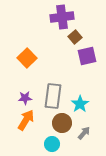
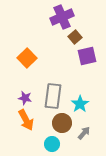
purple cross: rotated 15 degrees counterclockwise
purple star: rotated 16 degrees clockwise
orange arrow: rotated 120 degrees clockwise
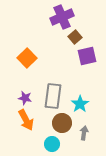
gray arrow: rotated 32 degrees counterclockwise
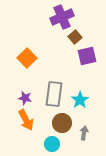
gray rectangle: moved 1 px right, 2 px up
cyan star: moved 4 px up
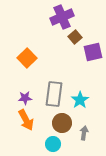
purple square: moved 6 px right, 4 px up
purple star: rotated 16 degrees counterclockwise
cyan circle: moved 1 px right
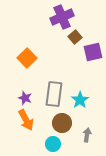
purple star: rotated 24 degrees clockwise
gray arrow: moved 3 px right, 2 px down
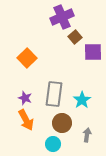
purple square: rotated 12 degrees clockwise
cyan star: moved 2 px right
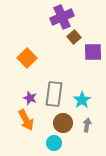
brown square: moved 1 px left
purple star: moved 5 px right
brown circle: moved 1 px right
gray arrow: moved 10 px up
cyan circle: moved 1 px right, 1 px up
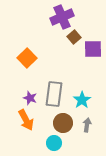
purple square: moved 3 px up
